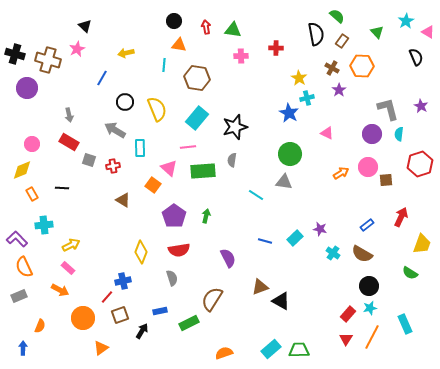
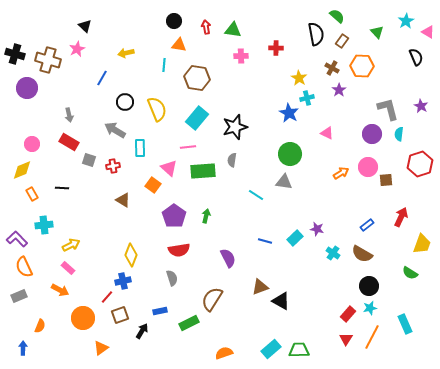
purple star at (320, 229): moved 3 px left
yellow diamond at (141, 252): moved 10 px left, 3 px down
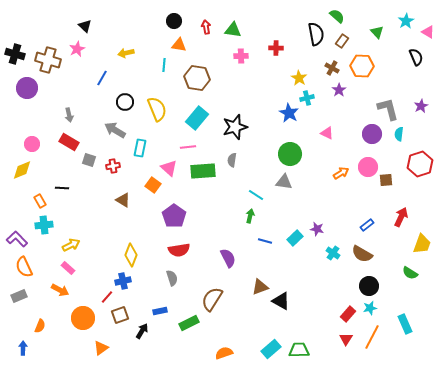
purple star at (421, 106): rotated 16 degrees clockwise
cyan rectangle at (140, 148): rotated 12 degrees clockwise
orange rectangle at (32, 194): moved 8 px right, 7 px down
green arrow at (206, 216): moved 44 px right
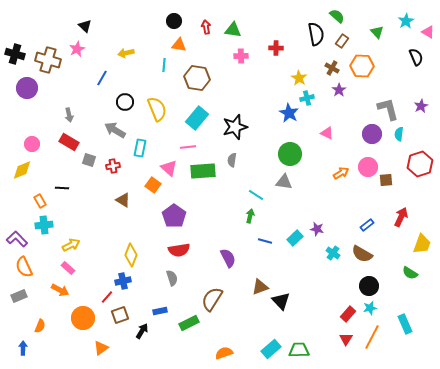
black triangle at (281, 301): rotated 18 degrees clockwise
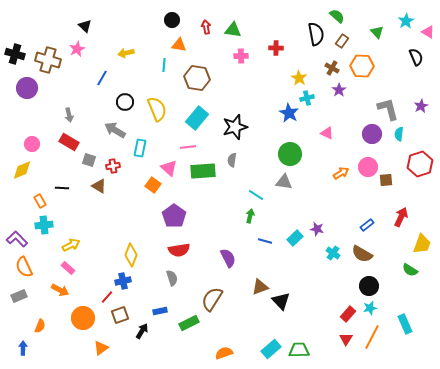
black circle at (174, 21): moved 2 px left, 1 px up
brown triangle at (123, 200): moved 24 px left, 14 px up
green semicircle at (410, 273): moved 3 px up
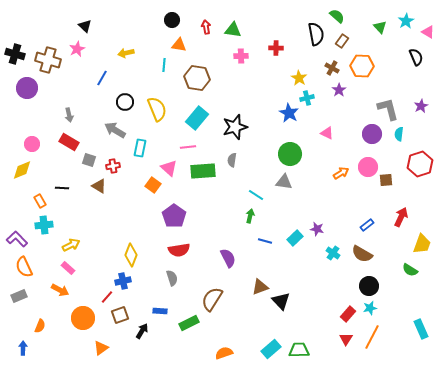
green triangle at (377, 32): moved 3 px right, 5 px up
blue rectangle at (160, 311): rotated 16 degrees clockwise
cyan rectangle at (405, 324): moved 16 px right, 5 px down
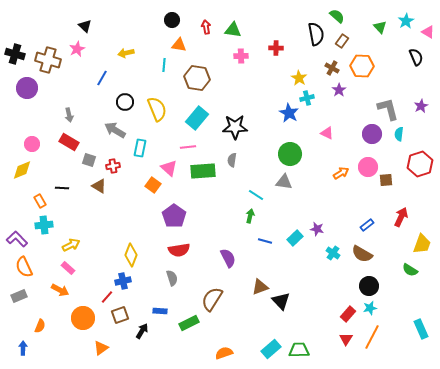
black star at (235, 127): rotated 15 degrees clockwise
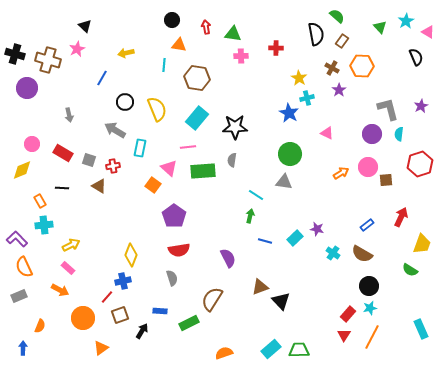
green triangle at (233, 30): moved 4 px down
red rectangle at (69, 142): moved 6 px left, 11 px down
red triangle at (346, 339): moved 2 px left, 4 px up
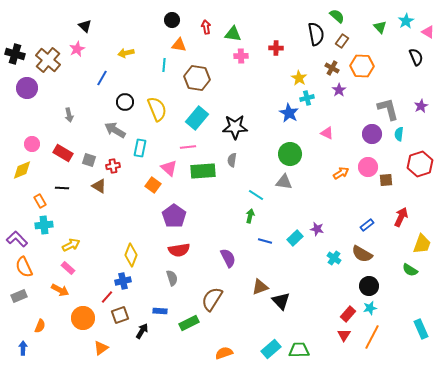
brown cross at (48, 60): rotated 25 degrees clockwise
cyan cross at (333, 253): moved 1 px right, 5 px down
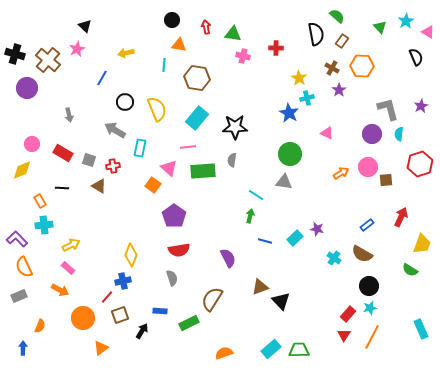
pink cross at (241, 56): moved 2 px right; rotated 16 degrees clockwise
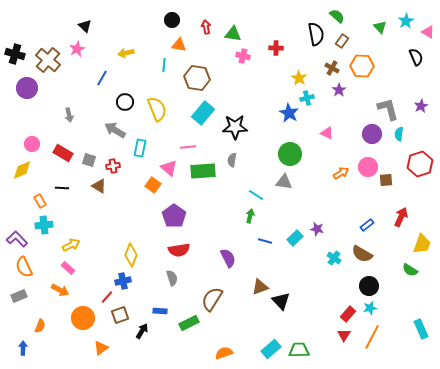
cyan rectangle at (197, 118): moved 6 px right, 5 px up
